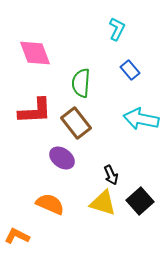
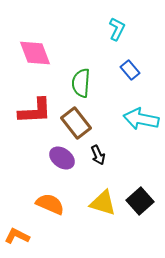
black arrow: moved 13 px left, 20 px up
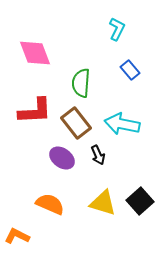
cyan arrow: moved 19 px left, 5 px down
